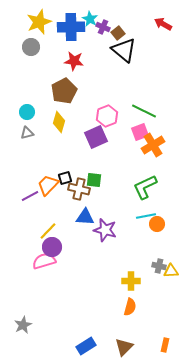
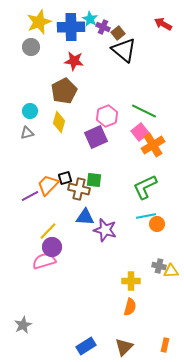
cyan circle: moved 3 px right, 1 px up
pink square: rotated 18 degrees counterclockwise
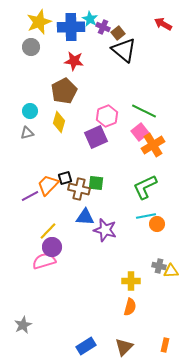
green square: moved 2 px right, 3 px down
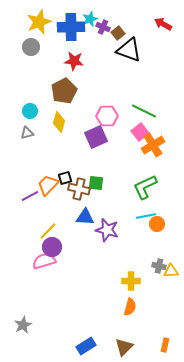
cyan star: rotated 21 degrees clockwise
black triangle: moved 5 px right; rotated 20 degrees counterclockwise
pink hexagon: rotated 20 degrees clockwise
purple star: moved 2 px right
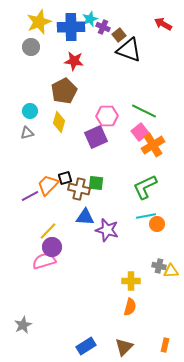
brown square: moved 1 px right, 2 px down
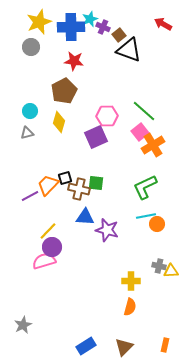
green line: rotated 15 degrees clockwise
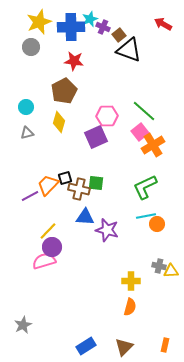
cyan circle: moved 4 px left, 4 px up
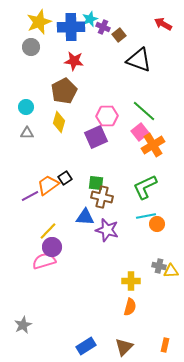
black triangle: moved 10 px right, 10 px down
gray triangle: rotated 16 degrees clockwise
black square: rotated 16 degrees counterclockwise
orange trapezoid: rotated 10 degrees clockwise
brown cross: moved 23 px right, 8 px down
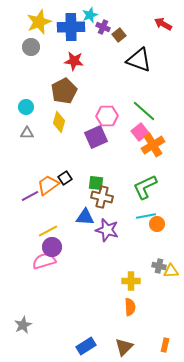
cyan star: moved 4 px up
yellow line: rotated 18 degrees clockwise
orange semicircle: rotated 18 degrees counterclockwise
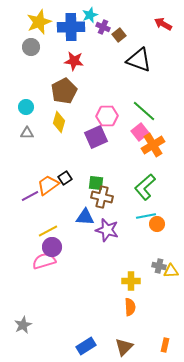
green L-shape: rotated 16 degrees counterclockwise
